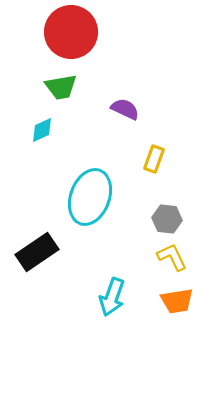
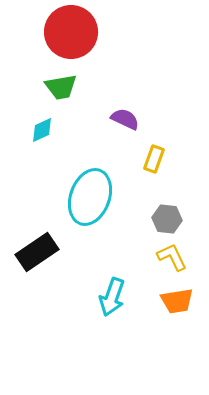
purple semicircle: moved 10 px down
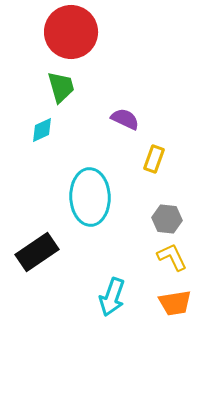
green trapezoid: rotated 96 degrees counterclockwise
cyan ellipse: rotated 22 degrees counterclockwise
orange trapezoid: moved 2 px left, 2 px down
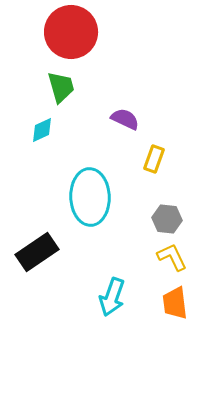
orange trapezoid: rotated 92 degrees clockwise
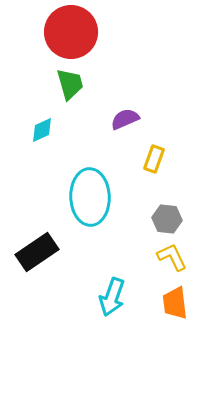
green trapezoid: moved 9 px right, 3 px up
purple semicircle: rotated 48 degrees counterclockwise
